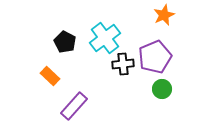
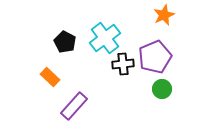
orange rectangle: moved 1 px down
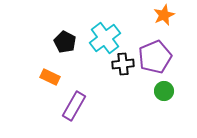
orange rectangle: rotated 18 degrees counterclockwise
green circle: moved 2 px right, 2 px down
purple rectangle: rotated 12 degrees counterclockwise
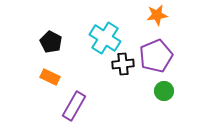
orange star: moved 7 px left; rotated 15 degrees clockwise
cyan cross: rotated 20 degrees counterclockwise
black pentagon: moved 14 px left
purple pentagon: moved 1 px right, 1 px up
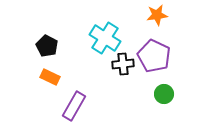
black pentagon: moved 4 px left, 4 px down
purple pentagon: moved 2 px left; rotated 24 degrees counterclockwise
green circle: moved 3 px down
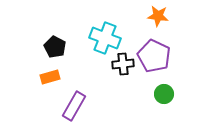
orange star: moved 1 px right, 1 px down; rotated 15 degrees clockwise
cyan cross: rotated 12 degrees counterclockwise
black pentagon: moved 8 px right, 1 px down
orange rectangle: rotated 42 degrees counterclockwise
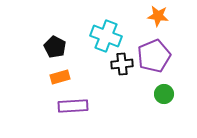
cyan cross: moved 1 px right, 2 px up
purple pentagon: rotated 24 degrees clockwise
black cross: moved 1 px left
orange rectangle: moved 10 px right
purple rectangle: moved 1 px left; rotated 56 degrees clockwise
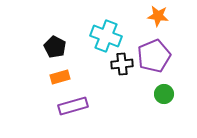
purple rectangle: rotated 12 degrees counterclockwise
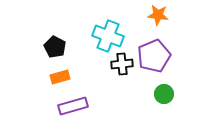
orange star: moved 1 px up
cyan cross: moved 2 px right
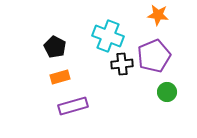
green circle: moved 3 px right, 2 px up
